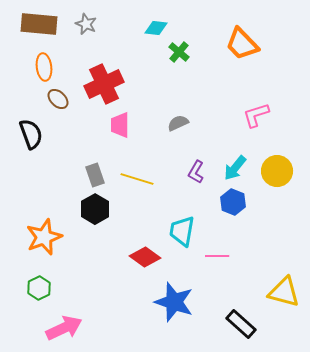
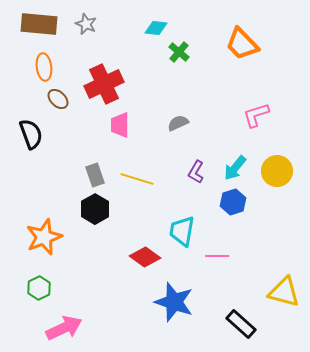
blue hexagon: rotated 20 degrees clockwise
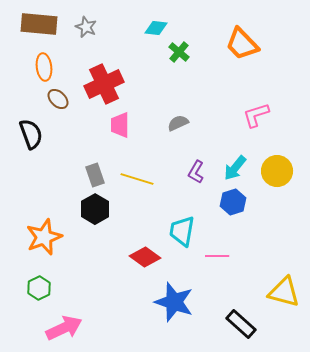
gray star: moved 3 px down
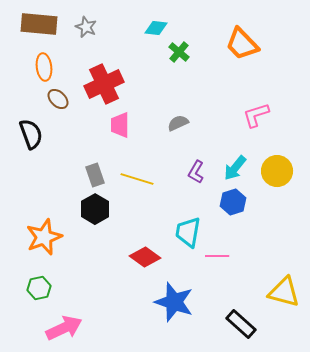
cyan trapezoid: moved 6 px right, 1 px down
green hexagon: rotated 15 degrees clockwise
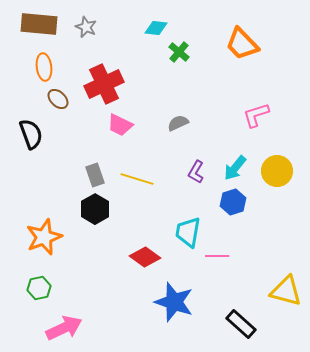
pink trapezoid: rotated 64 degrees counterclockwise
yellow triangle: moved 2 px right, 1 px up
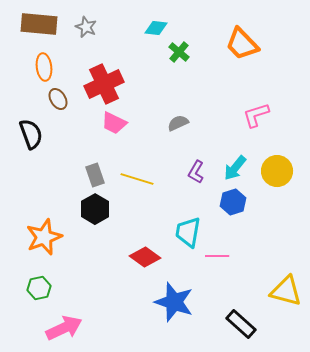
brown ellipse: rotated 15 degrees clockwise
pink trapezoid: moved 6 px left, 2 px up
